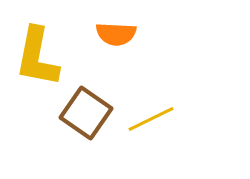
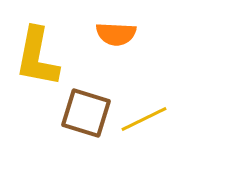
brown square: rotated 18 degrees counterclockwise
yellow line: moved 7 px left
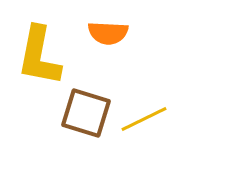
orange semicircle: moved 8 px left, 1 px up
yellow L-shape: moved 2 px right, 1 px up
